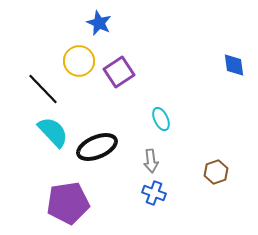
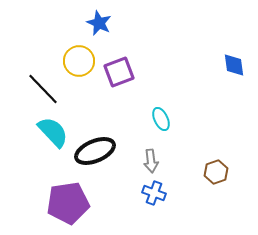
purple square: rotated 12 degrees clockwise
black ellipse: moved 2 px left, 4 px down
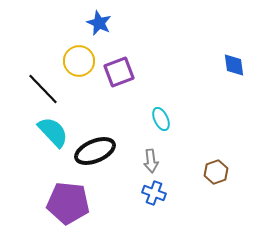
purple pentagon: rotated 15 degrees clockwise
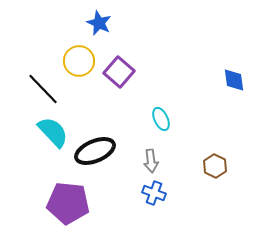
blue diamond: moved 15 px down
purple square: rotated 28 degrees counterclockwise
brown hexagon: moved 1 px left, 6 px up; rotated 15 degrees counterclockwise
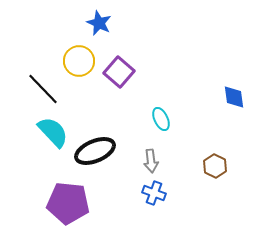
blue diamond: moved 17 px down
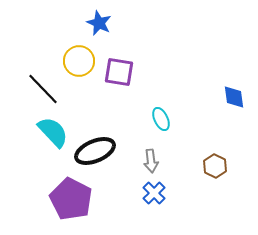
purple square: rotated 32 degrees counterclockwise
blue cross: rotated 25 degrees clockwise
purple pentagon: moved 3 px right, 4 px up; rotated 21 degrees clockwise
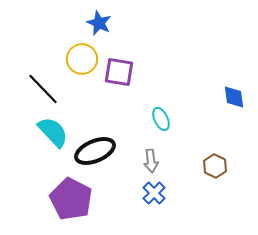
yellow circle: moved 3 px right, 2 px up
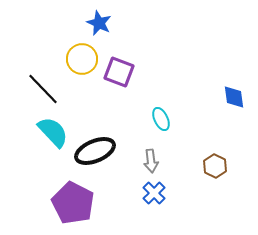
purple square: rotated 12 degrees clockwise
purple pentagon: moved 2 px right, 4 px down
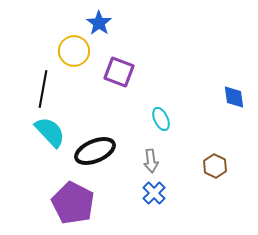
blue star: rotated 10 degrees clockwise
yellow circle: moved 8 px left, 8 px up
black line: rotated 54 degrees clockwise
cyan semicircle: moved 3 px left
